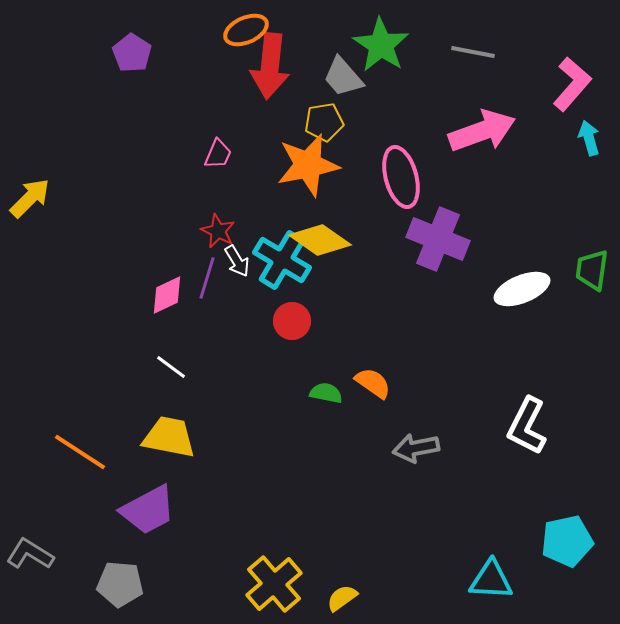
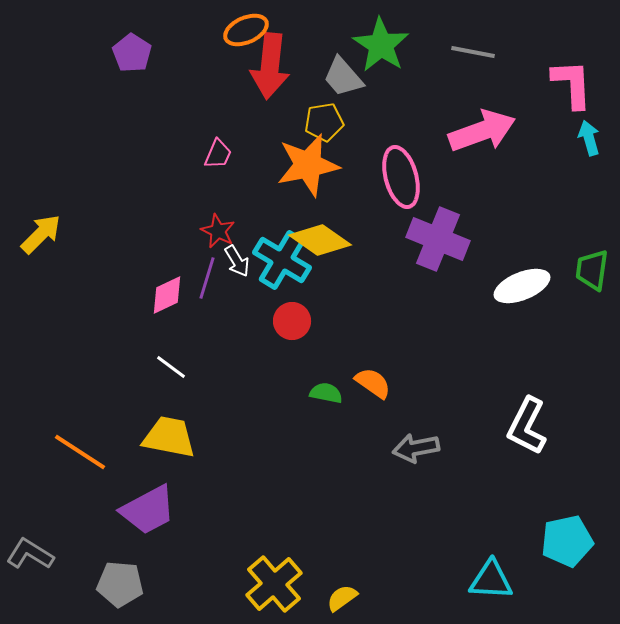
pink L-shape: rotated 44 degrees counterclockwise
yellow arrow: moved 11 px right, 36 px down
white ellipse: moved 3 px up
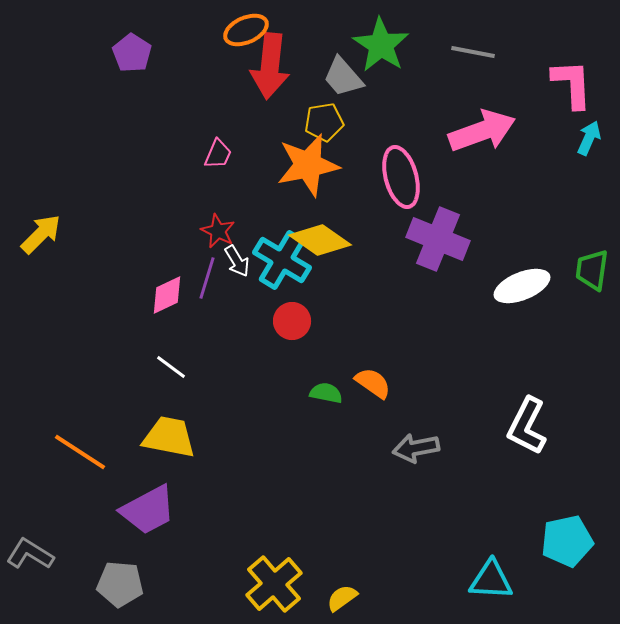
cyan arrow: rotated 40 degrees clockwise
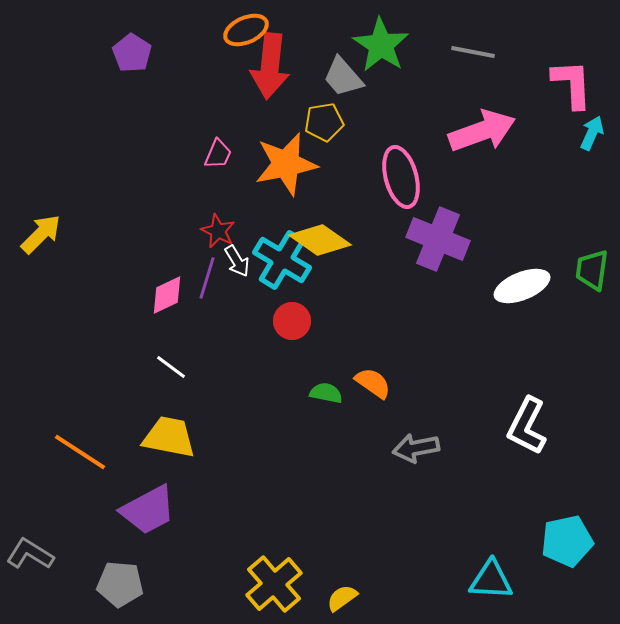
cyan arrow: moved 3 px right, 5 px up
orange star: moved 22 px left, 1 px up
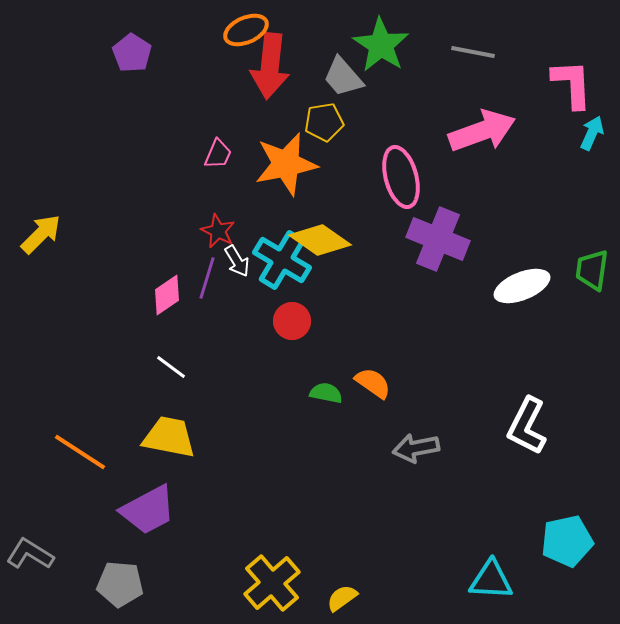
pink diamond: rotated 9 degrees counterclockwise
yellow cross: moved 2 px left, 1 px up
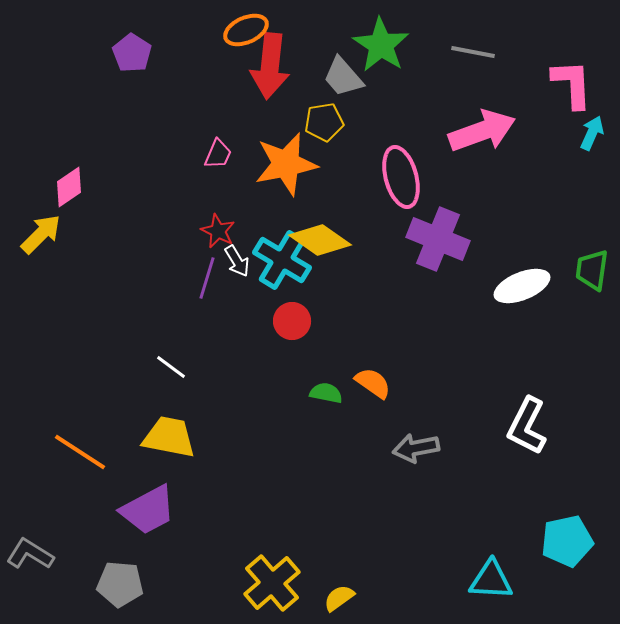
pink diamond: moved 98 px left, 108 px up
yellow semicircle: moved 3 px left
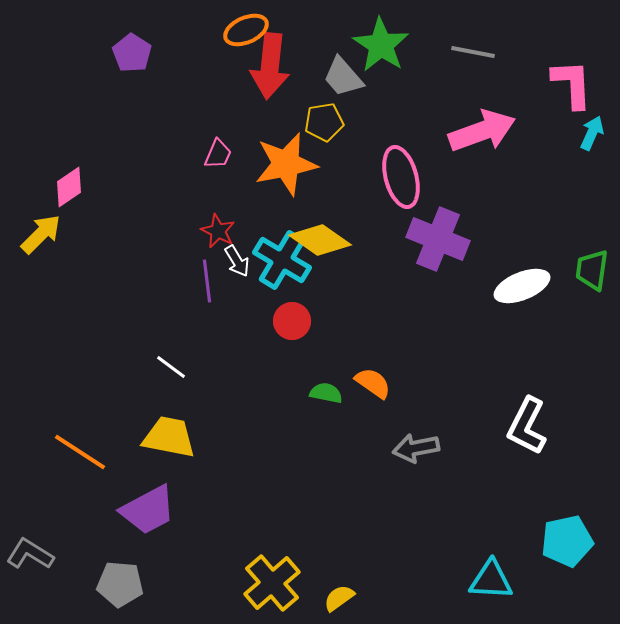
purple line: moved 3 px down; rotated 24 degrees counterclockwise
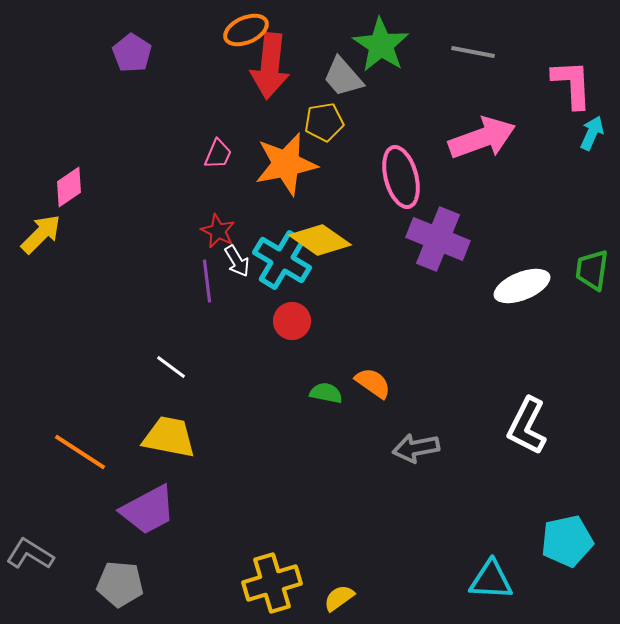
pink arrow: moved 7 px down
yellow cross: rotated 24 degrees clockwise
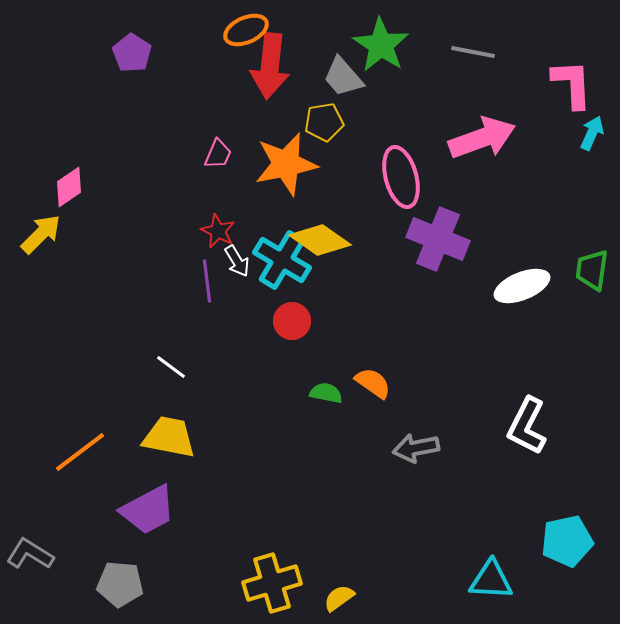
orange line: rotated 70 degrees counterclockwise
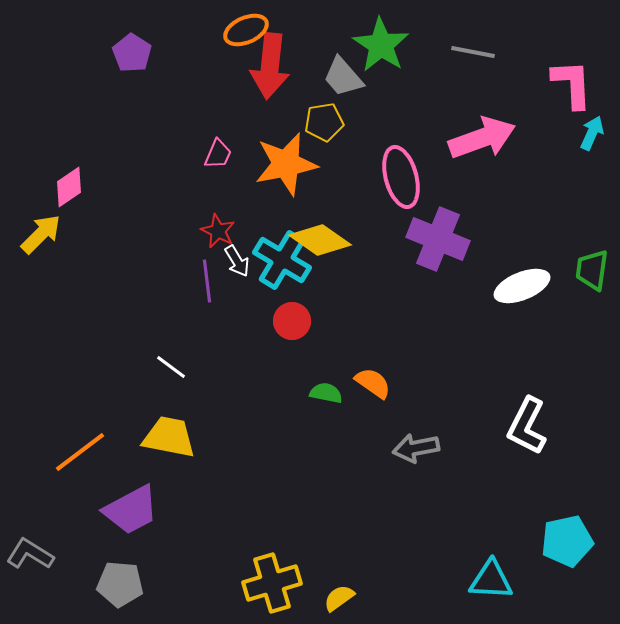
purple trapezoid: moved 17 px left
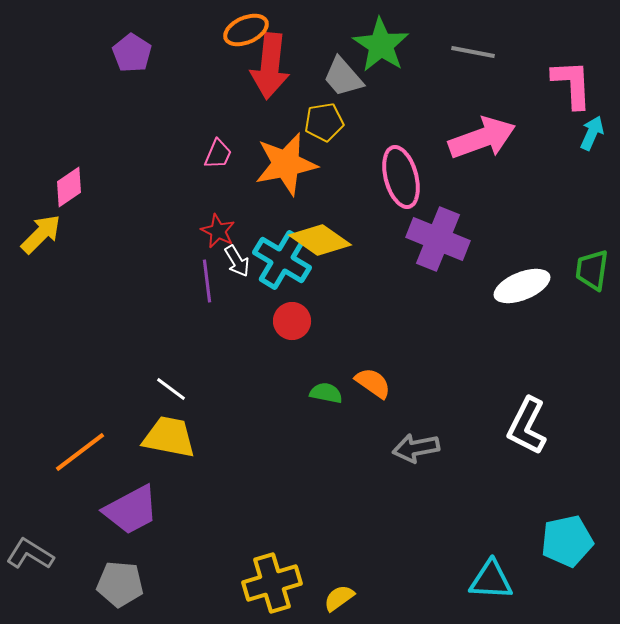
white line: moved 22 px down
